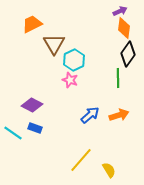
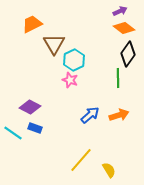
orange diamond: rotated 60 degrees counterclockwise
purple diamond: moved 2 px left, 2 px down
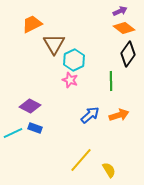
green line: moved 7 px left, 3 px down
purple diamond: moved 1 px up
cyan line: rotated 60 degrees counterclockwise
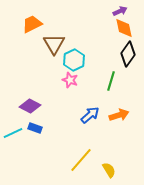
orange diamond: rotated 40 degrees clockwise
green line: rotated 18 degrees clockwise
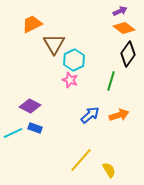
orange diamond: rotated 40 degrees counterclockwise
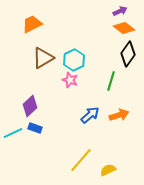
brown triangle: moved 11 px left, 14 px down; rotated 30 degrees clockwise
purple diamond: rotated 70 degrees counterclockwise
yellow semicircle: moved 1 px left; rotated 84 degrees counterclockwise
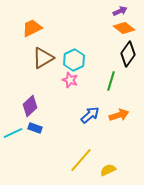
orange trapezoid: moved 4 px down
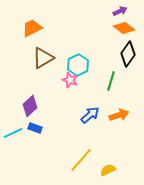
cyan hexagon: moved 4 px right, 5 px down
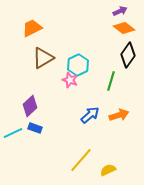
black diamond: moved 1 px down
